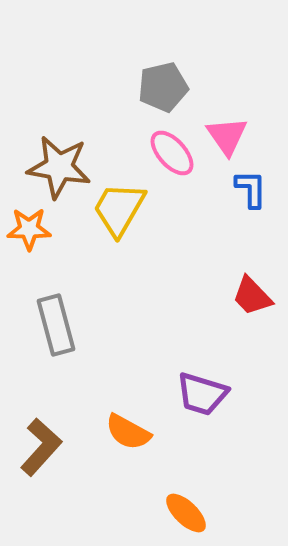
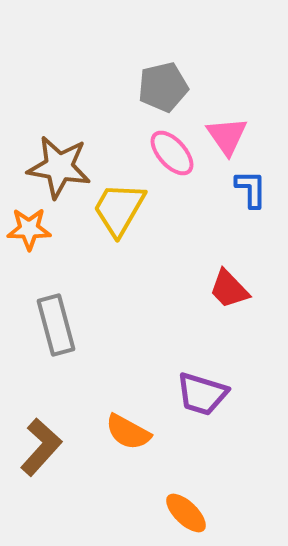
red trapezoid: moved 23 px left, 7 px up
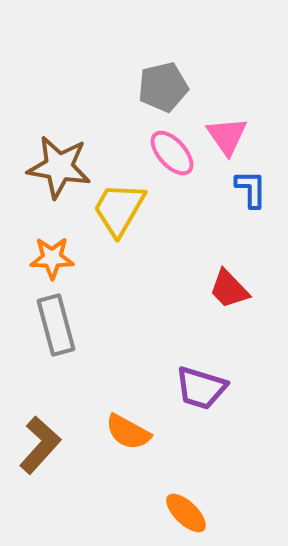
orange star: moved 23 px right, 29 px down
purple trapezoid: moved 1 px left, 6 px up
brown L-shape: moved 1 px left, 2 px up
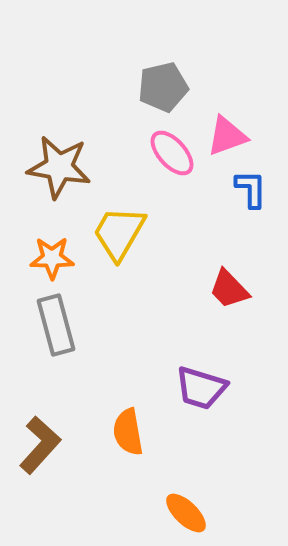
pink triangle: rotated 45 degrees clockwise
yellow trapezoid: moved 24 px down
orange semicircle: rotated 51 degrees clockwise
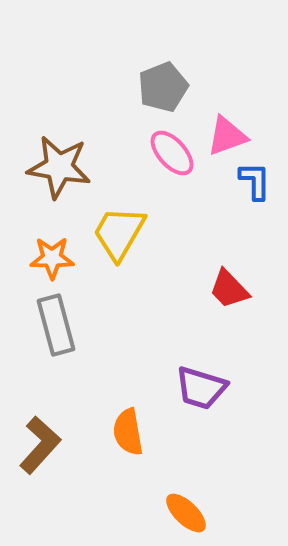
gray pentagon: rotated 9 degrees counterclockwise
blue L-shape: moved 4 px right, 8 px up
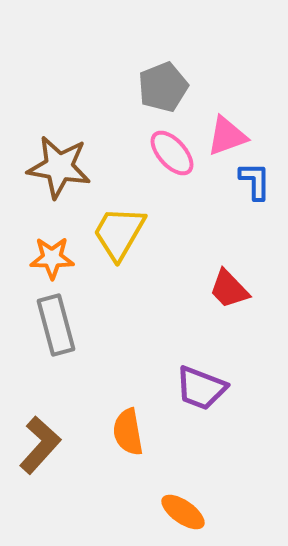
purple trapezoid: rotated 4 degrees clockwise
orange ellipse: moved 3 px left, 1 px up; rotated 9 degrees counterclockwise
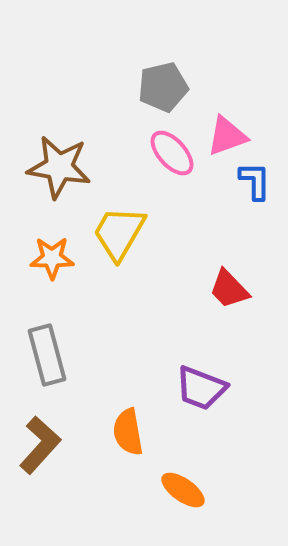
gray pentagon: rotated 9 degrees clockwise
gray rectangle: moved 9 px left, 30 px down
orange ellipse: moved 22 px up
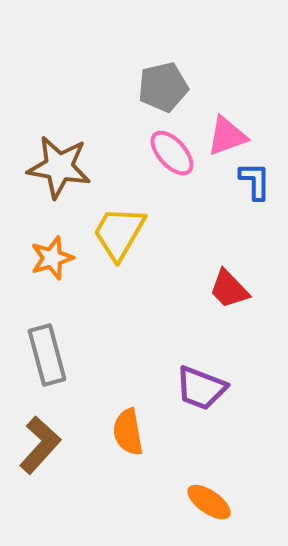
orange star: rotated 18 degrees counterclockwise
orange ellipse: moved 26 px right, 12 px down
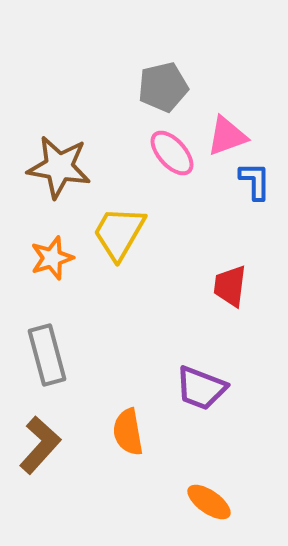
red trapezoid: moved 1 px right, 3 px up; rotated 51 degrees clockwise
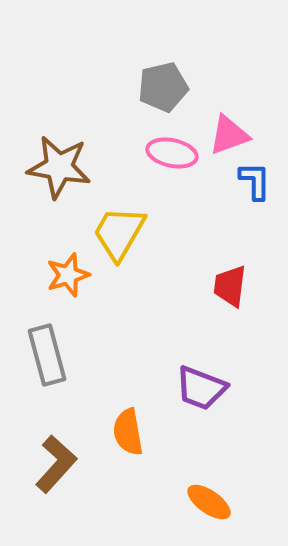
pink triangle: moved 2 px right, 1 px up
pink ellipse: rotated 36 degrees counterclockwise
orange star: moved 16 px right, 17 px down
brown L-shape: moved 16 px right, 19 px down
